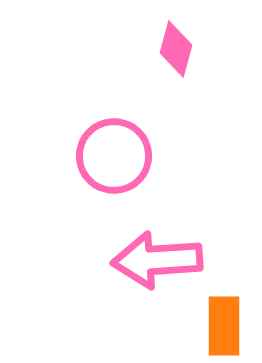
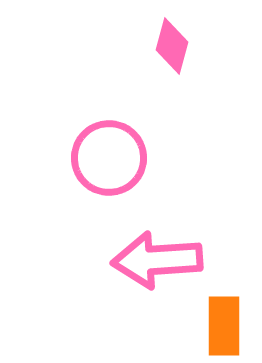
pink diamond: moved 4 px left, 3 px up
pink circle: moved 5 px left, 2 px down
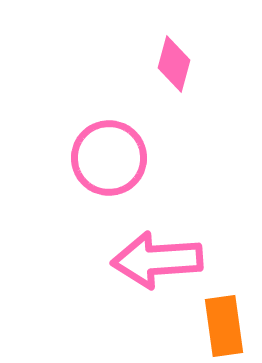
pink diamond: moved 2 px right, 18 px down
orange rectangle: rotated 8 degrees counterclockwise
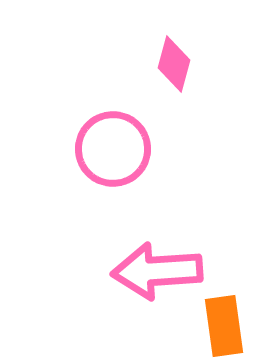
pink circle: moved 4 px right, 9 px up
pink arrow: moved 11 px down
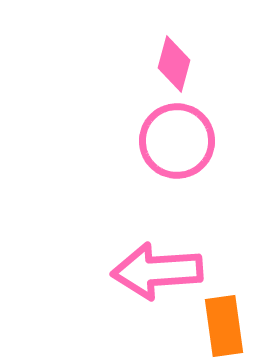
pink circle: moved 64 px right, 8 px up
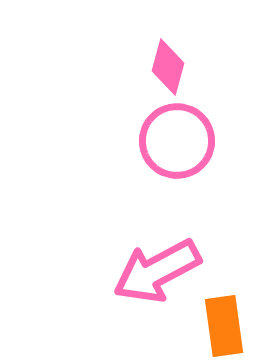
pink diamond: moved 6 px left, 3 px down
pink arrow: rotated 24 degrees counterclockwise
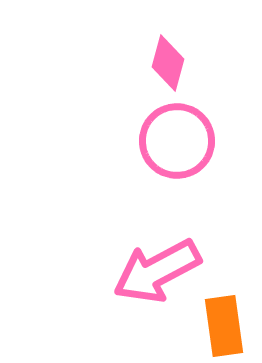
pink diamond: moved 4 px up
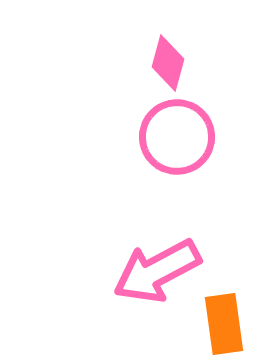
pink circle: moved 4 px up
orange rectangle: moved 2 px up
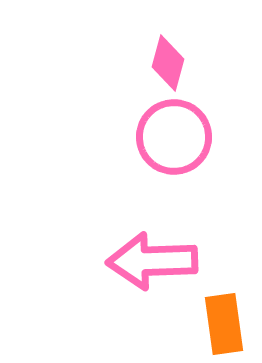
pink circle: moved 3 px left
pink arrow: moved 5 px left, 10 px up; rotated 26 degrees clockwise
